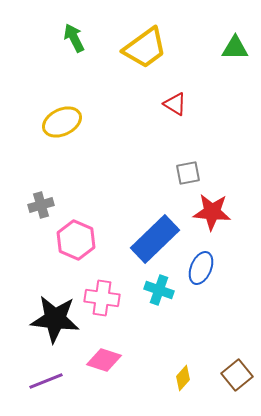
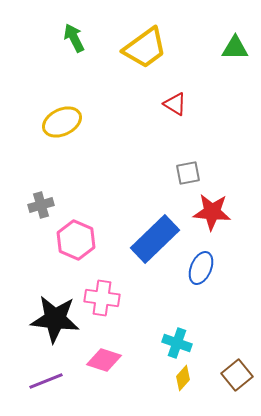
cyan cross: moved 18 px right, 53 px down
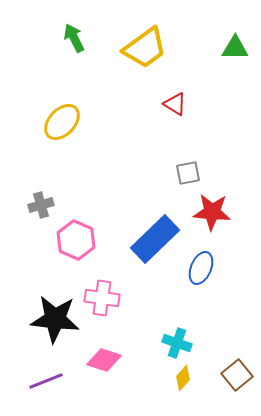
yellow ellipse: rotated 21 degrees counterclockwise
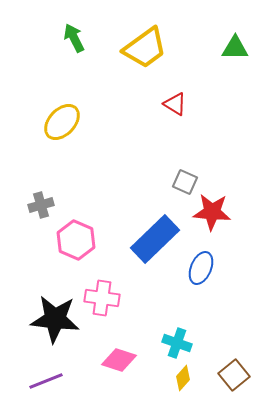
gray square: moved 3 px left, 9 px down; rotated 35 degrees clockwise
pink diamond: moved 15 px right
brown square: moved 3 px left
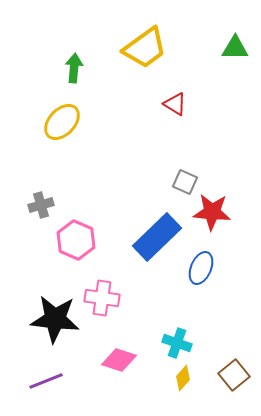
green arrow: moved 30 px down; rotated 32 degrees clockwise
blue rectangle: moved 2 px right, 2 px up
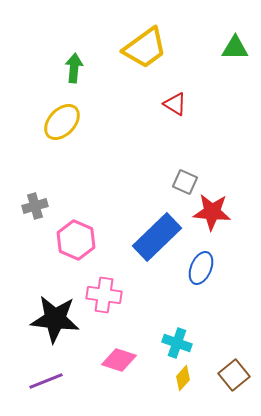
gray cross: moved 6 px left, 1 px down
pink cross: moved 2 px right, 3 px up
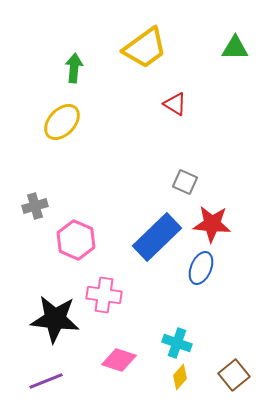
red star: moved 12 px down
yellow diamond: moved 3 px left, 1 px up
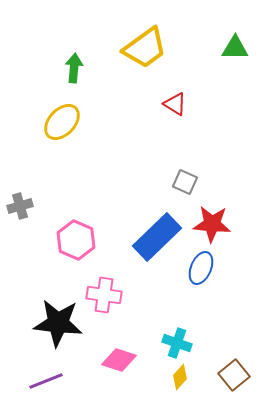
gray cross: moved 15 px left
black star: moved 3 px right, 4 px down
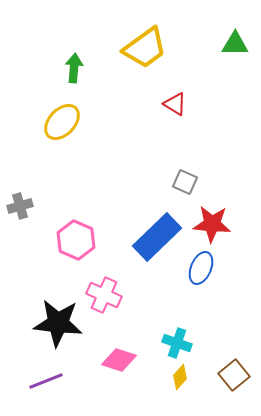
green triangle: moved 4 px up
pink cross: rotated 16 degrees clockwise
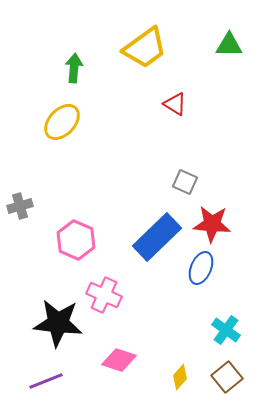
green triangle: moved 6 px left, 1 px down
cyan cross: moved 49 px right, 13 px up; rotated 16 degrees clockwise
brown square: moved 7 px left, 2 px down
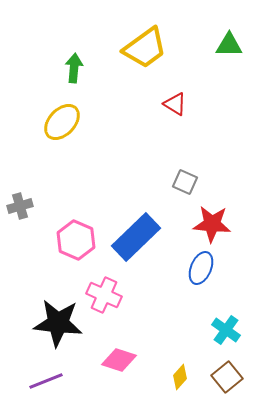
blue rectangle: moved 21 px left
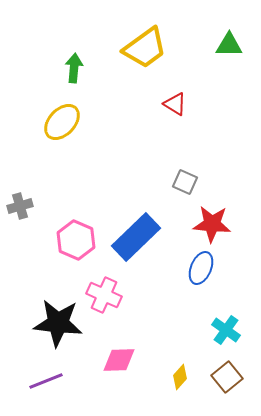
pink diamond: rotated 20 degrees counterclockwise
